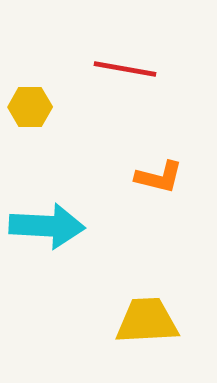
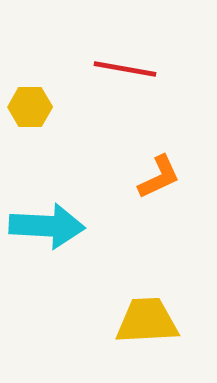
orange L-shape: rotated 39 degrees counterclockwise
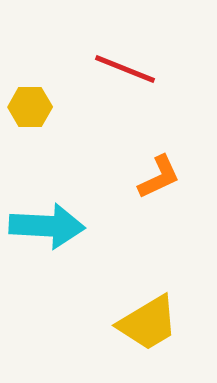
red line: rotated 12 degrees clockwise
yellow trapezoid: moved 1 px right, 2 px down; rotated 152 degrees clockwise
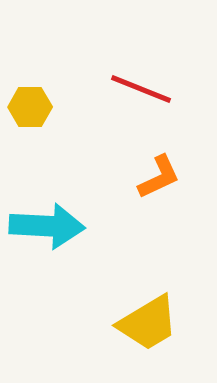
red line: moved 16 px right, 20 px down
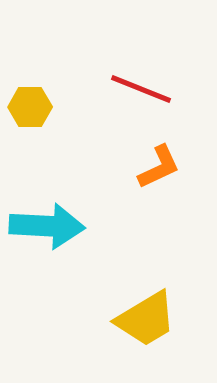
orange L-shape: moved 10 px up
yellow trapezoid: moved 2 px left, 4 px up
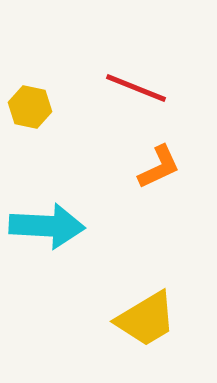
red line: moved 5 px left, 1 px up
yellow hexagon: rotated 12 degrees clockwise
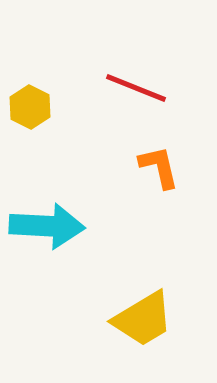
yellow hexagon: rotated 15 degrees clockwise
orange L-shape: rotated 78 degrees counterclockwise
yellow trapezoid: moved 3 px left
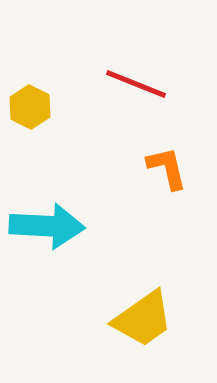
red line: moved 4 px up
orange L-shape: moved 8 px right, 1 px down
yellow trapezoid: rotated 4 degrees counterclockwise
